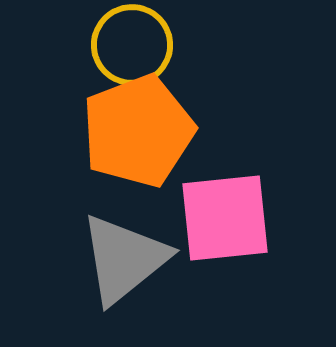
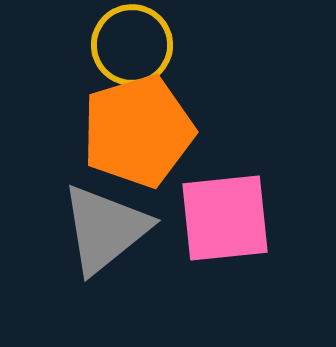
orange pentagon: rotated 4 degrees clockwise
gray triangle: moved 19 px left, 30 px up
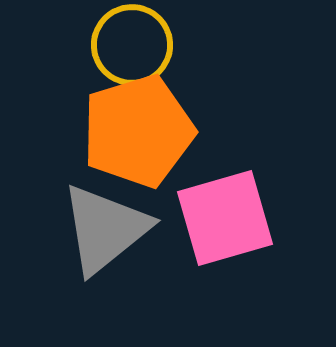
pink square: rotated 10 degrees counterclockwise
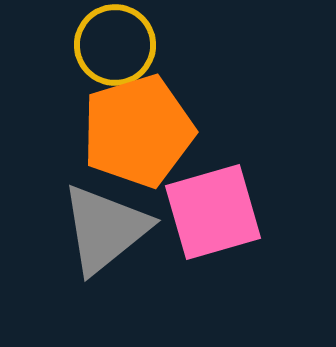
yellow circle: moved 17 px left
pink square: moved 12 px left, 6 px up
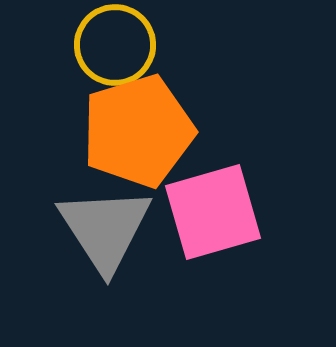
gray triangle: rotated 24 degrees counterclockwise
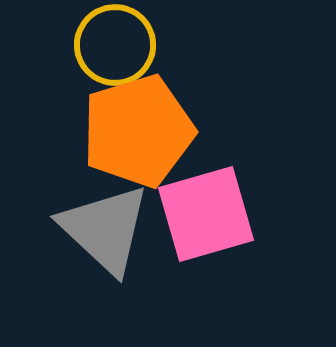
pink square: moved 7 px left, 2 px down
gray triangle: rotated 14 degrees counterclockwise
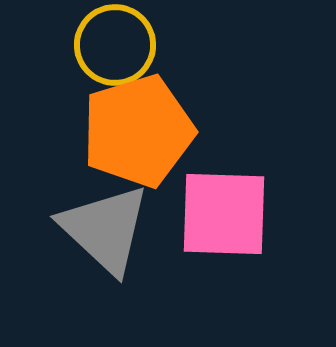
pink square: moved 18 px right; rotated 18 degrees clockwise
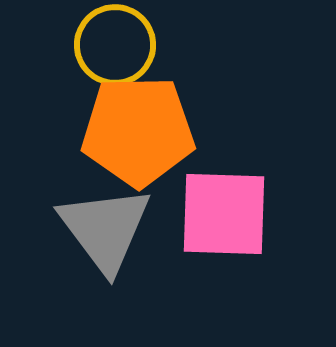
orange pentagon: rotated 16 degrees clockwise
gray triangle: rotated 10 degrees clockwise
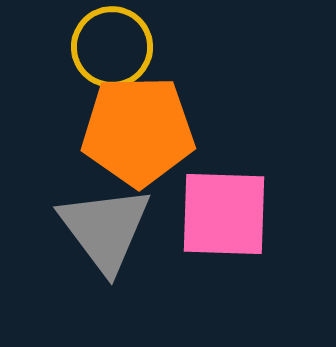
yellow circle: moved 3 px left, 2 px down
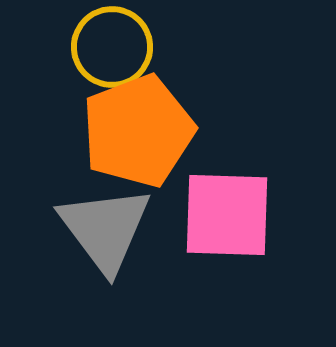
orange pentagon: rotated 20 degrees counterclockwise
pink square: moved 3 px right, 1 px down
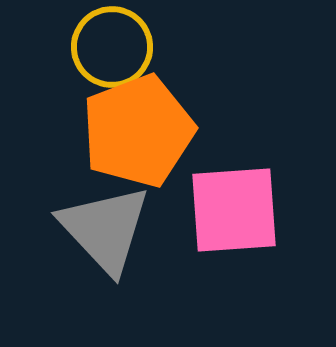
pink square: moved 7 px right, 5 px up; rotated 6 degrees counterclockwise
gray triangle: rotated 6 degrees counterclockwise
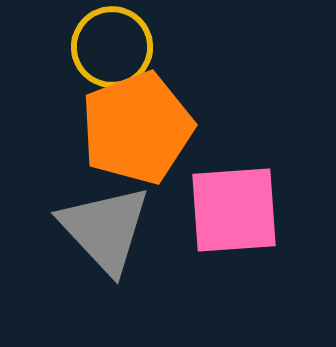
orange pentagon: moved 1 px left, 3 px up
